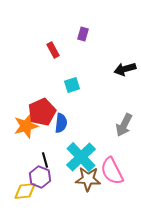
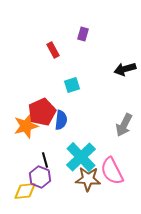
blue semicircle: moved 3 px up
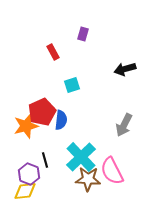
red rectangle: moved 2 px down
purple hexagon: moved 11 px left, 3 px up
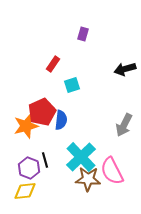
red rectangle: moved 12 px down; rotated 63 degrees clockwise
purple hexagon: moved 6 px up
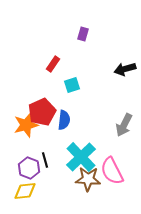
blue semicircle: moved 3 px right
orange star: moved 1 px up
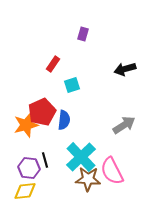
gray arrow: rotated 150 degrees counterclockwise
purple hexagon: rotated 15 degrees counterclockwise
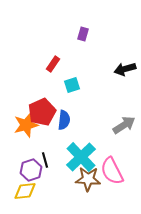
purple hexagon: moved 2 px right, 2 px down; rotated 25 degrees counterclockwise
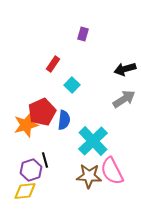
cyan square: rotated 28 degrees counterclockwise
gray arrow: moved 26 px up
cyan cross: moved 12 px right, 16 px up
brown star: moved 1 px right, 3 px up
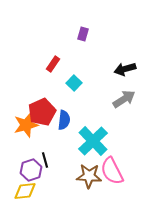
cyan square: moved 2 px right, 2 px up
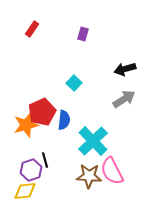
red rectangle: moved 21 px left, 35 px up
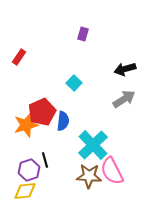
red rectangle: moved 13 px left, 28 px down
blue semicircle: moved 1 px left, 1 px down
cyan cross: moved 4 px down
purple hexagon: moved 2 px left
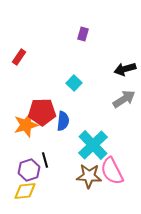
red pentagon: rotated 24 degrees clockwise
